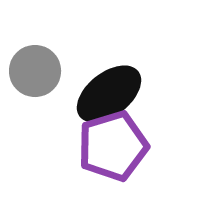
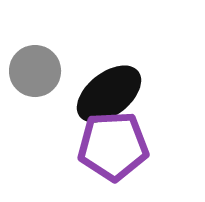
purple pentagon: rotated 14 degrees clockwise
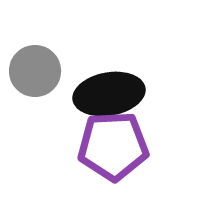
black ellipse: rotated 28 degrees clockwise
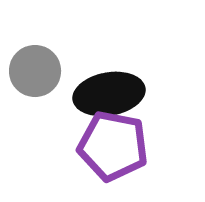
purple pentagon: rotated 14 degrees clockwise
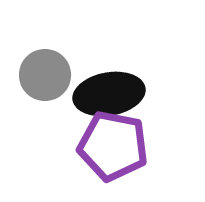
gray circle: moved 10 px right, 4 px down
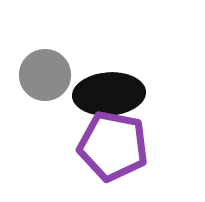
black ellipse: rotated 6 degrees clockwise
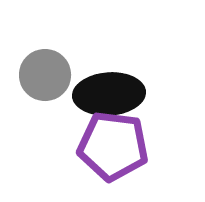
purple pentagon: rotated 4 degrees counterclockwise
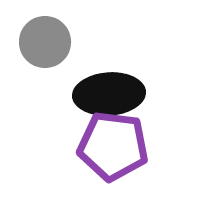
gray circle: moved 33 px up
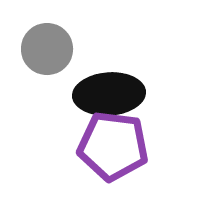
gray circle: moved 2 px right, 7 px down
